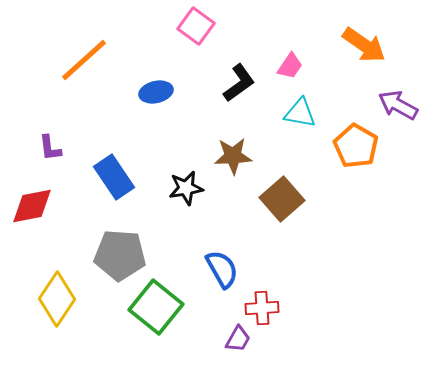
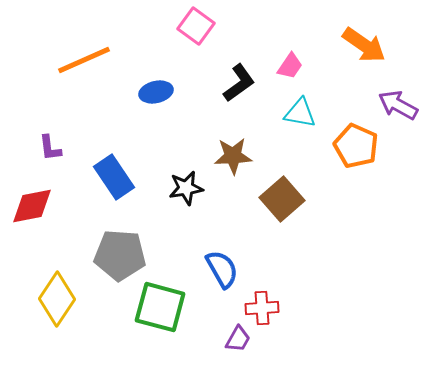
orange line: rotated 18 degrees clockwise
orange pentagon: rotated 6 degrees counterclockwise
green square: moved 4 px right; rotated 24 degrees counterclockwise
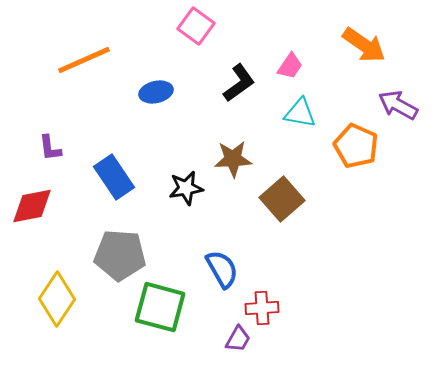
brown star: moved 3 px down
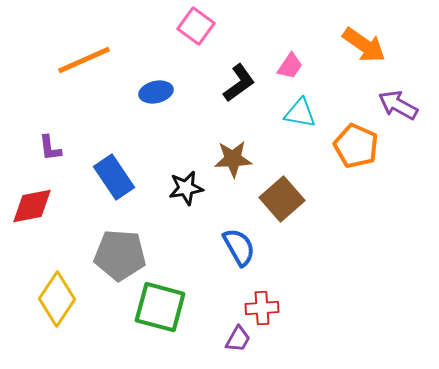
blue semicircle: moved 17 px right, 22 px up
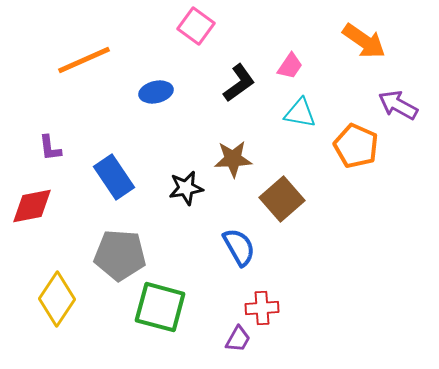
orange arrow: moved 4 px up
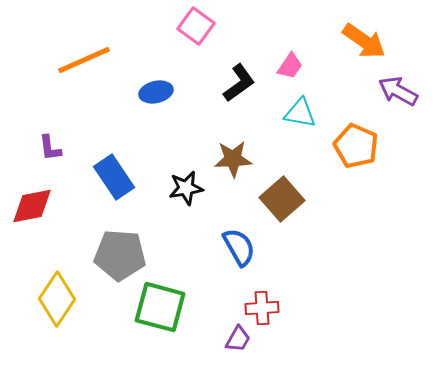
purple arrow: moved 14 px up
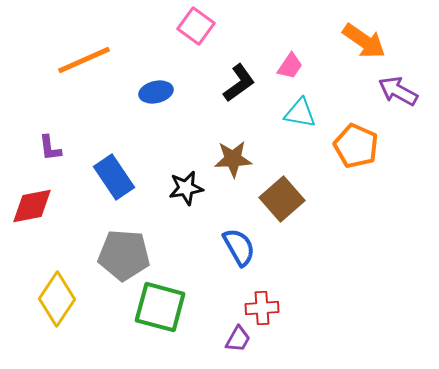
gray pentagon: moved 4 px right
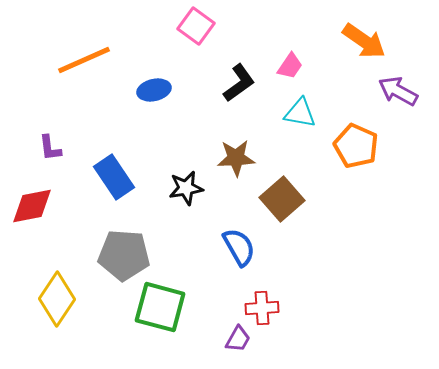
blue ellipse: moved 2 px left, 2 px up
brown star: moved 3 px right, 1 px up
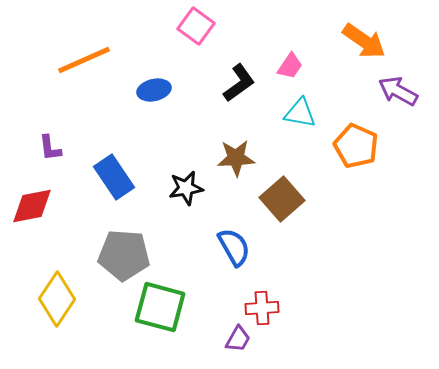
blue semicircle: moved 5 px left
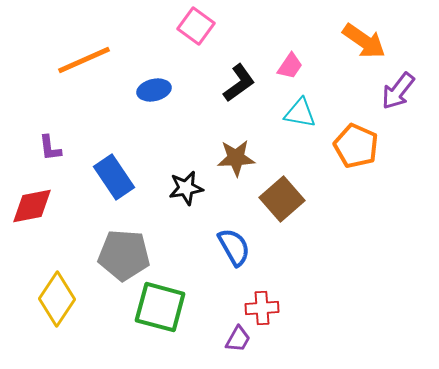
purple arrow: rotated 81 degrees counterclockwise
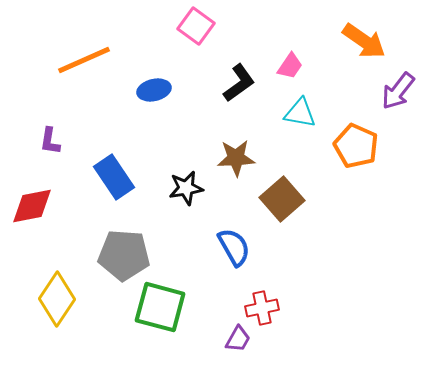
purple L-shape: moved 7 px up; rotated 16 degrees clockwise
red cross: rotated 8 degrees counterclockwise
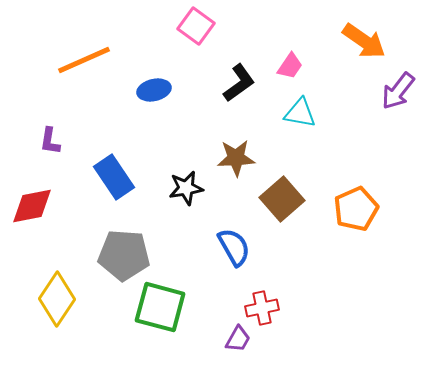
orange pentagon: moved 63 px down; rotated 24 degrees clockwise
